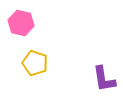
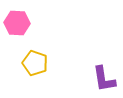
pink hexagon: moved 4 px left; rotated 10 degrees counterclockwise
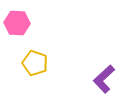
purple L-shape: rotated 56 degrees clockwise
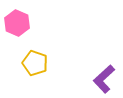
pink hexagon: rotated 20 degrees clockwise
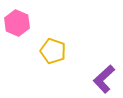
yellow pentagon: moved 18 px right, 12 px up
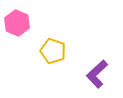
purple L-shape: moved 7 px left, 5 px up
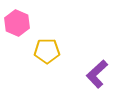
yellow pentagon: moved 6 px left; rotated 20 degrees counterclockwise
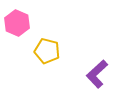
yellow pentagon: rotated 15 degrees clockwise
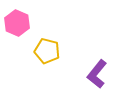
purple L-shape: rotated 8 degrees counterclockwise
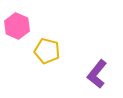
pink hexagon: moved 3 px down
